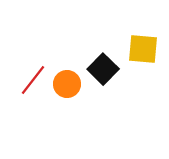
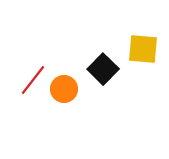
orange circle: moved 3 px left, 5 px down
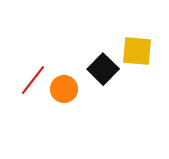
yellow square: moved 6 px left, 2 px down
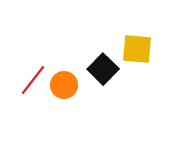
yellow square: moved 2 px up
orange circle: moved 4 px up
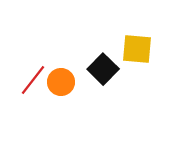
orange circle: moved 3 px left, 3 px up
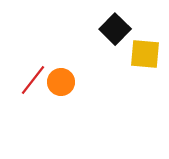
yellow square: moved 8 px right, 5 px down
black square: moved 12 px right, 40 px up
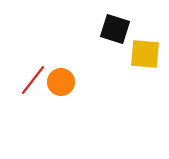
black square: rotated 28 degrees counterclockwise
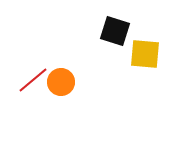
black square: moved 2 px down
red line: rotated 12 degrees clockwise
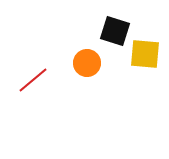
orange circle: moved 26 px right, 19 px up
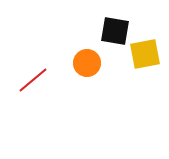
black square: rotated 8 degrees counterclockwise
yellow square: rotated 16 degrees counterclockwise
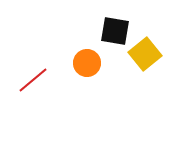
yellow square: rotated 28 degrees counterclockwise
